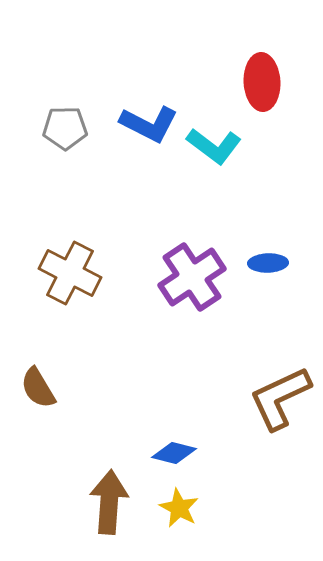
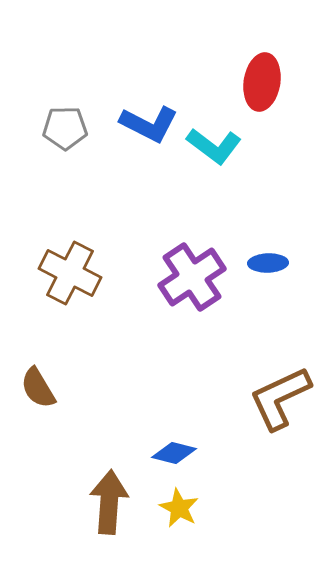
red ellipse: rotated 12 degrees clockwise
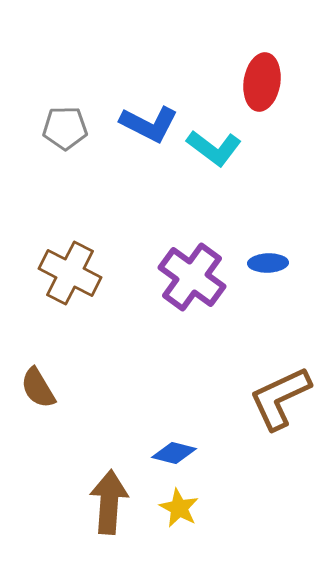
cyan L-shape: moved 2 px down
purple cross: rotated 20 degrees counterclockwise
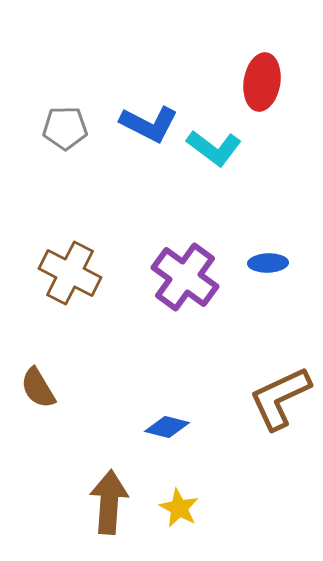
purple cross: moved 7 px left
blue diamond: moved 7 px left, 26 px up
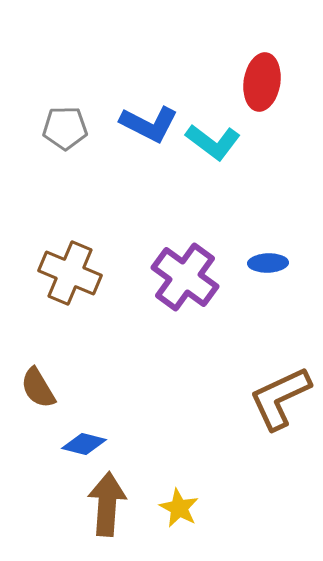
cyan L-shape: moved 1 px left, 6 px up
brown cross: rotated 4 degrees counterclockwise
blue diamond: moved 83 px left, 17 px down
brown arrow: moved 2 px left, 2 px down
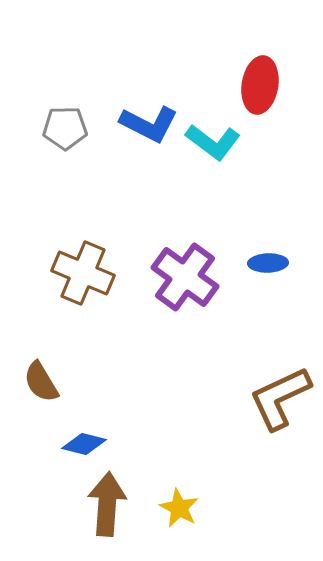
red ellipse: moved 2 px left, 3 px down
brown cross: moved 13 px right
brown semicircle: moved 3 px right, 6 px up
